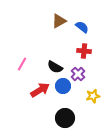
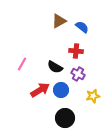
red cross: moved 8 px left
purple cross: rotated 16 degrees counterclockwise
blue circle: moved 2 px left, 4 px down
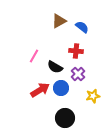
pink line: moved 12 px right, 8 px up
purple cross: rotated 16 degrees clockwise
blue circle: moved 2 px up
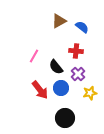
black semicircle: moved 1 px right; rotated 21 degrees clockwise
red arrow: rotated 84 degrees clockwise
yellow star: moved 3 px left, 3 px up
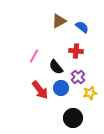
purple cross: moved 3 px down
black circle: moved 8 px right
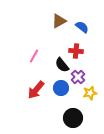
black semicircle: moved 6 px right, 2 px up
red arrow: moved 4 px left; rotated 78 degrees clockwise
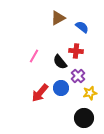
brown triangle: moved 1 px left, 3 px up
black semicircle: moved 2 px left, 3 px up
purple cross: moved 1 px up
red arrow: moved 4 px right, 3 px down
black circle: moved 11 px right
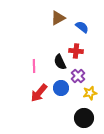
pink line: moved 10 px down; rotated 32 degrees counterclockwise
black semicircle: rotated 14 degrees clockwise
red arrow: moved 1 px left
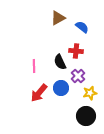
black circle: moved 2 px right, 2 px up
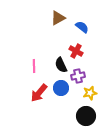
red cross: rotated 24 degrees clockwise
black semicircle: moved 1 px right, 3 px down
purple cross: rotated 32 degrees clockwise
